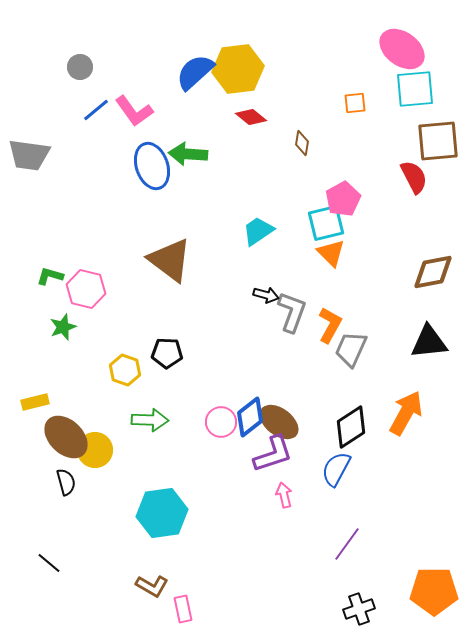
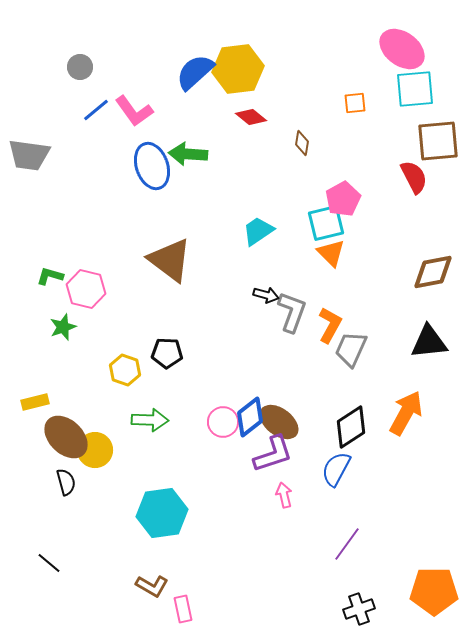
pink circle at (221, 422): moved 2 px right
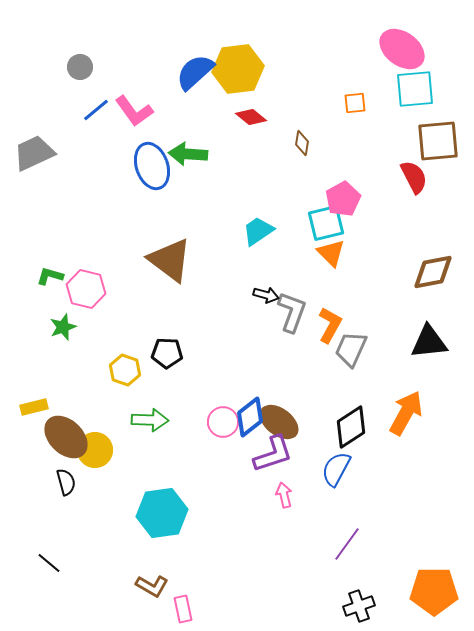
gray trapezoid at (29, 155): moved 5 px right, 2 px up; rotated 147 degrees clockwise
yellow rectangle at (35, 402): moved 1 px left, 5 px down
black cross at (359, 609): moved 3 px up
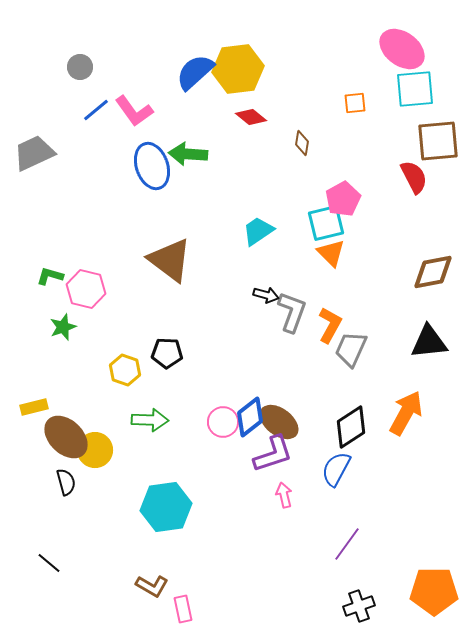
cyan hexagon at (162, 513): moved 4 px right, 6 px up
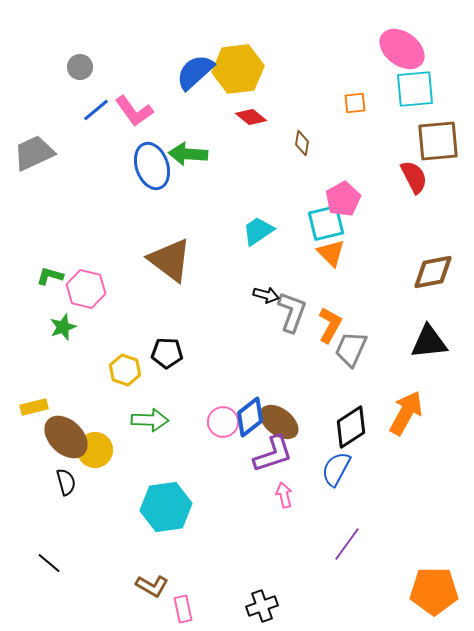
black cross at (359, 606): moved 97 px left
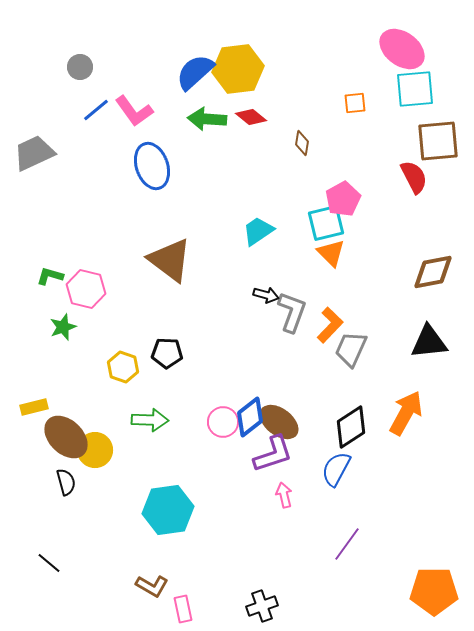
green arrow at (188, 154): moved 19 px right, 35 px up
orange L-shape at (330, 325): rotated 15 degrees clockwise
yellow hexagon at (125, 370): moved 2 px left, 3 px up
cyan hexagon at (166, 507): moved 2 px right, 3 px down
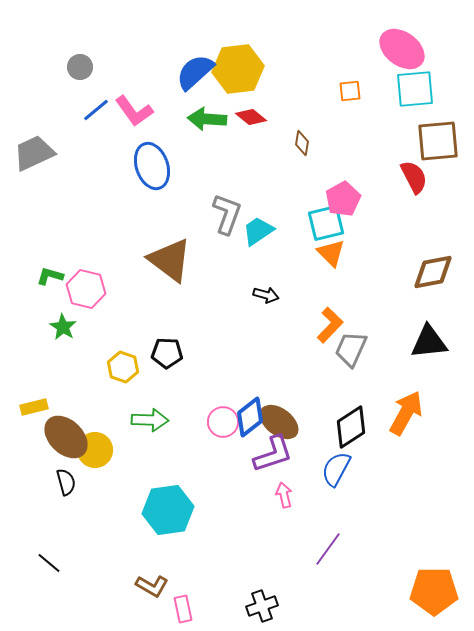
orange square at (355, 103): moved 5 px left, 12 px up
gray L-shape at (292, 312): moved 65 px left, 98 px up
green star at (63, 327): rotated 20 degrees counterclockwise
purple line at (347, 544): moved 19 px left, 5 px down
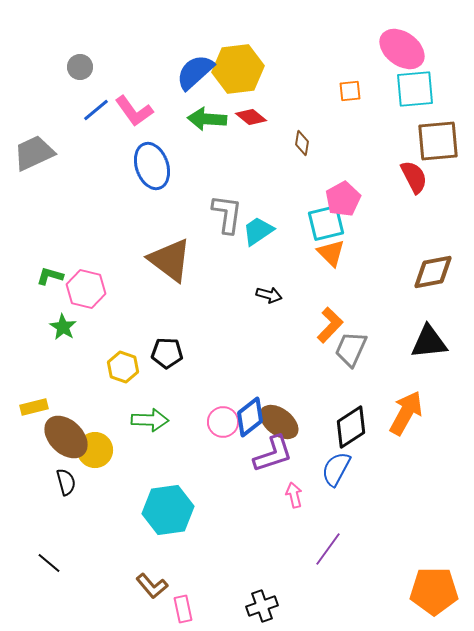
gray L-shape at (227, 214): rotated 12 degrees counterclockwise
black arrow at (266, 295): moved 3 px right
pink arrow at (284, 495): moved 10 px right
brown L-shape at (152, 586): rotated 20 degrees clockwise
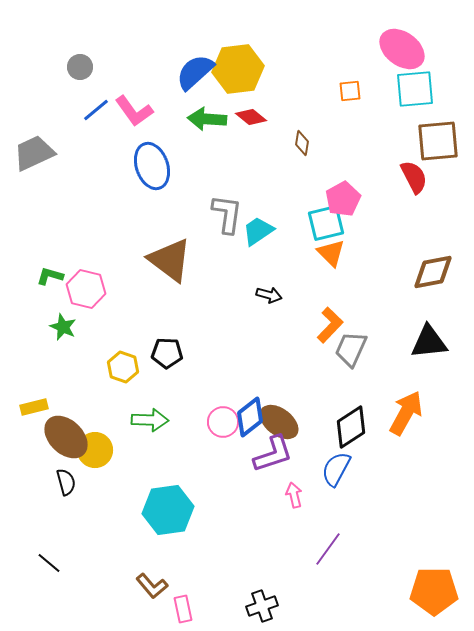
green star at (63, 327): rotated 8 degrees counterclockwise
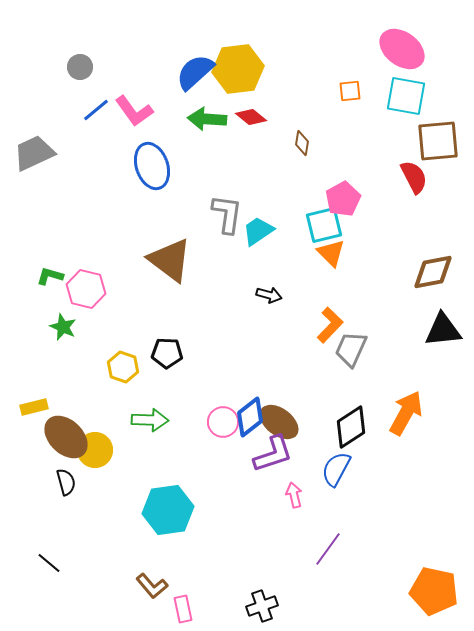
cyan square at (415, 89): moved 9 px left, 7 px down; rotated 15 degrees clockwise
cyan square at (326, 223): moved 2 px left, 2 px down
black triangle at (429, 342): moved 14 px right, 12 px up
orange pentagon at (434, 591): rotated 12 degrees clockwise
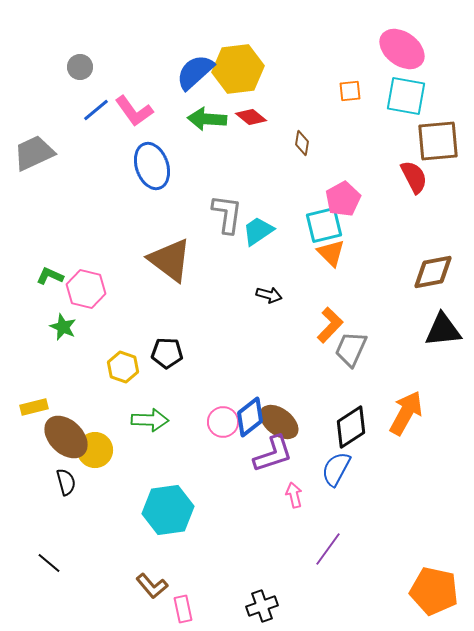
green L-shape at (50, 276): rotated 8 degrees clockwise
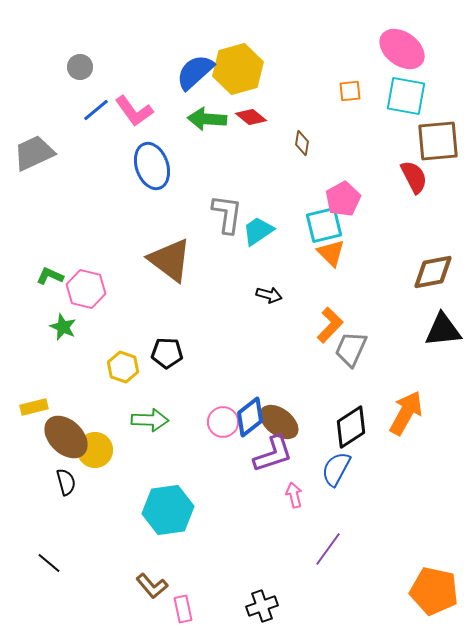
yellow hexagon at (238, 69): rotated 9 degrees counterclockwise
